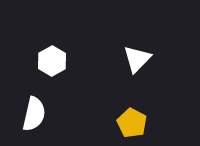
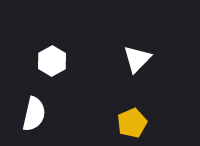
yellow pentagon: rotated 20 degrees clockwise
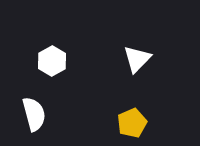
white semicircle: rotated 28 degrees counterclockwise
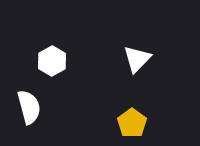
white semicircle: moved 5 px left, 7 px up
yellow pentagon: rotated 12 degrees counterclockwise
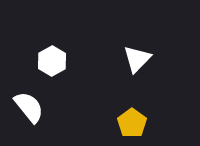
white semicircle: rotated 24 degrees counterclockwise
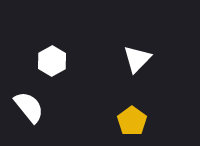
yellow pentagon: moved 2 px up
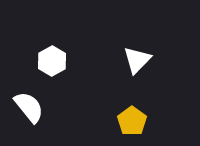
white triangle: moved 1 px down
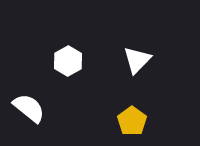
white hexagon: moved 16 px right
white semicircle: moved 1 px down; rotated 12 degrees counterclockwise
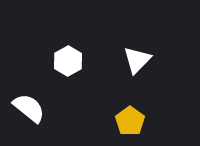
yellow pentagon: moved 2 px left
